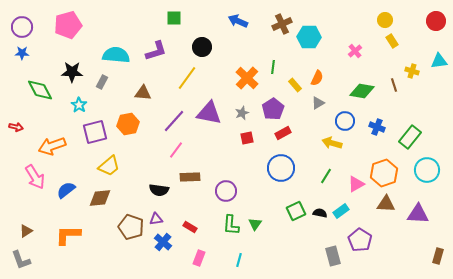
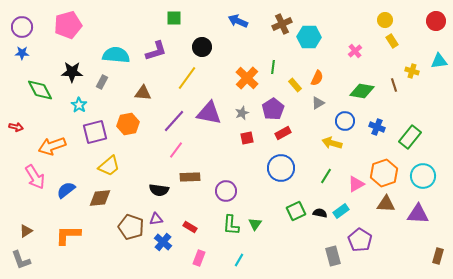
cyan circle at (427, 170): moved 4 px left, 6 px down
cyan line at (239, 260): rotated 16 degrees clockwise
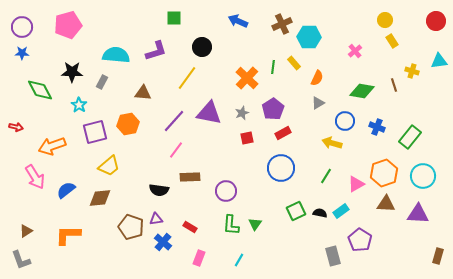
yellow rectangle at (295, 85): moved 1 px left, 22 px up
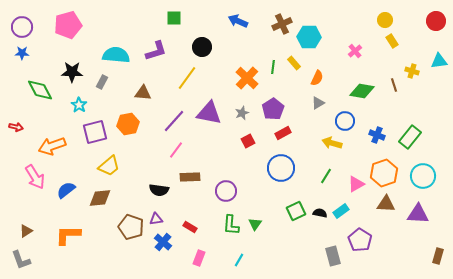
blue cross at (377, 127): moved 8 px down
red square at (247, 138): moved 1 px right, 3 px down; rotated 16 degrees counterclockwise
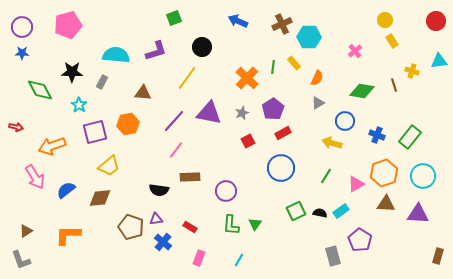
green square at (174, 18): rotated 21 degrees counterclockwise
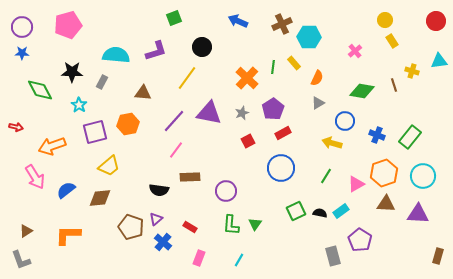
purple triangle at (156, 219): rotated 32 degrees counterclockwise
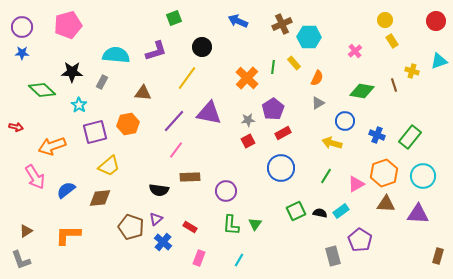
cyan triangle at (439, 61): rotated 12 degrees counterclockwise
green diamond at (40, 90): moved 2 px right; rotated 20 degrees counterclockwise
gray star at (242, 113): moved 6 px right, 7 px down; rotated 16 degrees clockwise
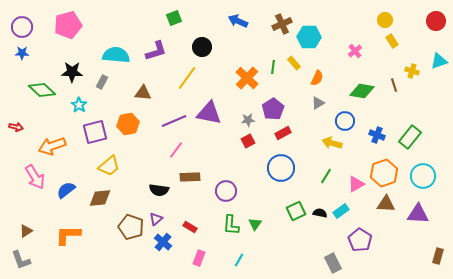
purple line at (174, 121): rotated 25 degrees clockwise
gray rectangle at (333, 256): moved 7 px down; rotated 12 degrees counterclockwise
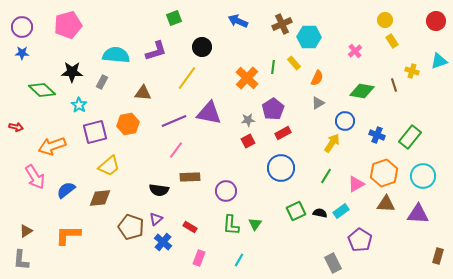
yellow arrow at (332, 143): rotated 108 degrees clockwise
gray L-shape at (21, 260): rotated 25 degrees clockwise
